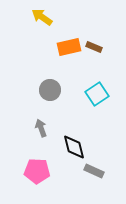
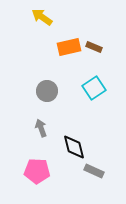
gray circle: moved 3 px left, 1 px down
cyan square: moved 3 px left, 6 px up
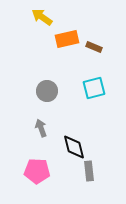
orange rectangle: moved 2 px left, 8 px up
cyan square: rotated 20 degrees clockwise
gray rectangle: moved 5 px left; rotated 60 degrees clockwise
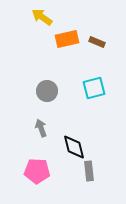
brown rectangle: moved 3 px right, 5 px up
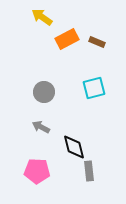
orange rectangle: rotated 15 degrees counterclockwise
gray circle: moved 3 px left, 1 px down
gray arrow: moved 1 px up; rotated 42 degrees counterclockwise
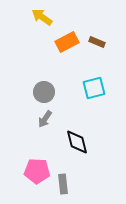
orange rectangle: moved 3 px down
gray arrow: moved 4 px right, 8 px up; rotated 84 degrees counterclockwise
black diamond: moved 3 px right, 5 px up
gray rectangle: moved 26 px left, 13 px down
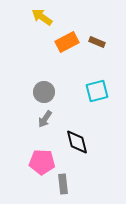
cyan square: moved 3 px right, 3 px down
pink pentagon: moved 5 px right, 9 px up
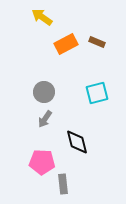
orange rectangle: moved 1 px left, 2 px down
cyan square: moved 2 px down
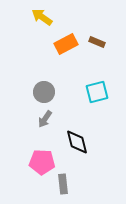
cyan square: moved 1 px up
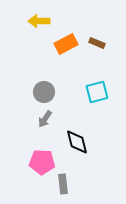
yellow arrow: moved 3 px left, 4 px down; rotated 35 degrees counterclockwise
brown rectangle: moved 1 px down
